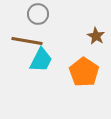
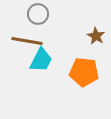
orange pentagon: rotated 28 degrees counterclockwise
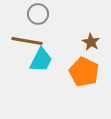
brown star: moved 5 px left, 6 px down
orange pentagon: rotated 20 degrees clockwise
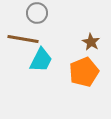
gray circle: moved 1 px left, 1 px up
brown line: moved 4 px left, 2 px up
orange pentagon: rotated 24 degrees clockwise
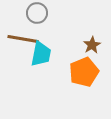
brown star: moved 1 px right, 3 px down; rotated 12 degrees clockwise
cyan trapezoid: moved 6 px up; rotated 16 degrees counterclockwise
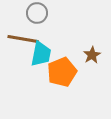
brown star: moved 10 px down
orange pentagon: moved 22 px left
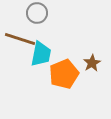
brown line: moved 3 px left; rotated 8 degrees clockwise
brown star: moved 8 px down
orange pentagon: moved 2 px right, 2 px down
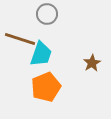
gray circle: moved 10 px right, 1 px down
cyan trapezoid: rotated 8 degrees clockwise
orange pentagon: moved 18 px left, 13 px down
